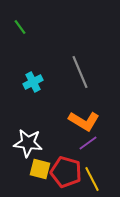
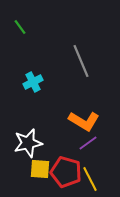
gray line: moved 1 px right, 11 px up
white star: rotated 20 degrees counterclockwise
yellow square: rotated 10 degrees counterclockwise
yellow line: moved 2 px left
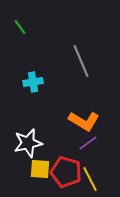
cyan cross: rotated 18 degrees clockwise
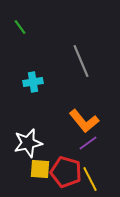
orange L-shape: rotated 20 degrees clockwise
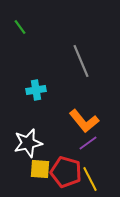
cyan cross: moved 3 px right, 8 px down
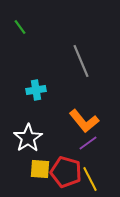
white star: moved 5 px up; rotated 20 degrees counterclockwise
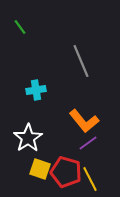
yellow square: rotated 15 degrees clockwise
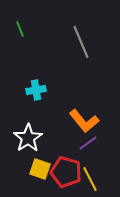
green line: moved 2 px down; rotated 14 degrees clockwise
gray line: moved 19 px up
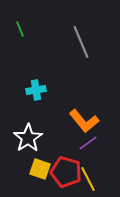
yellow line: moved 2 px left
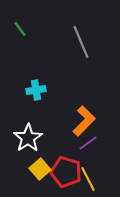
green line: rotated 14 degrees counterclockwise
orange L-shape: rotated 96 degrees counterclockwise
yellow square: rotated 30 degrees clockwise
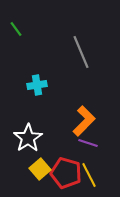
green line: moved 4 px left
gray line: moved 10 px down
cyan cross: moved 1 px right, 5 px up
purple line: rotated 54 degrees clockwise
red pentagon: moved 1 px down
yellow line: moved 1 px right, 4 px up
